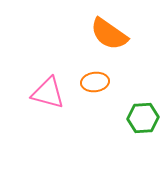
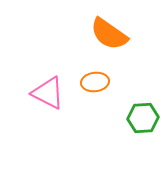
pink triangle: rotated 12 degrees clockwise
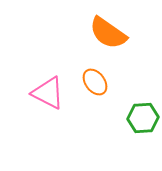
orange semicircle: moved 1 px left, 1 px up
orange ellipse: rotated 60 degrees clockwise
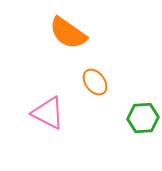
orange semicircle: moved 40 px left
pink triangle: moved 20 px down
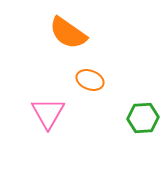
orange ellipse: moved 5 px left, 2 px up; rotated 32 degrees counterclockwise
pink triangle: rotated 33 degrees clockwise
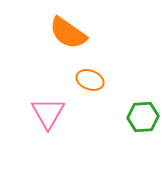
green hexagon: moved 1 px up
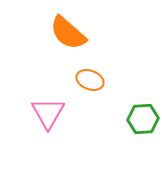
orange semicircle: rotated 6 degrees clockwise
green hexagon: moved 2 px down
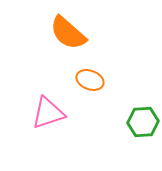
pink triangle: rotated 42 degrees clockwise
green hexagon: moved 3 px down
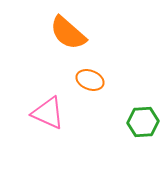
pink triangle: rotated 42 degrees clockwise
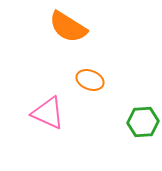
orange semicircle: moved 6 px up; rotated 9 degrees counterclockwise
